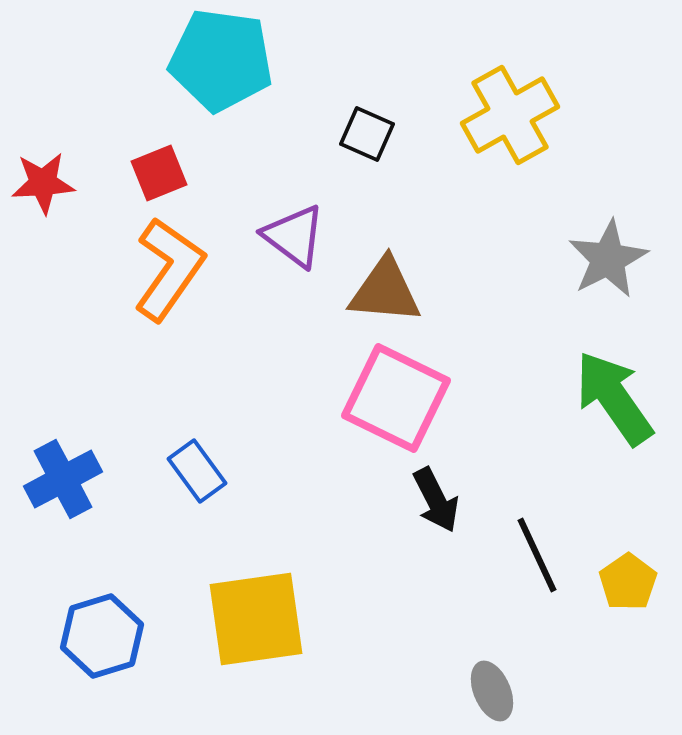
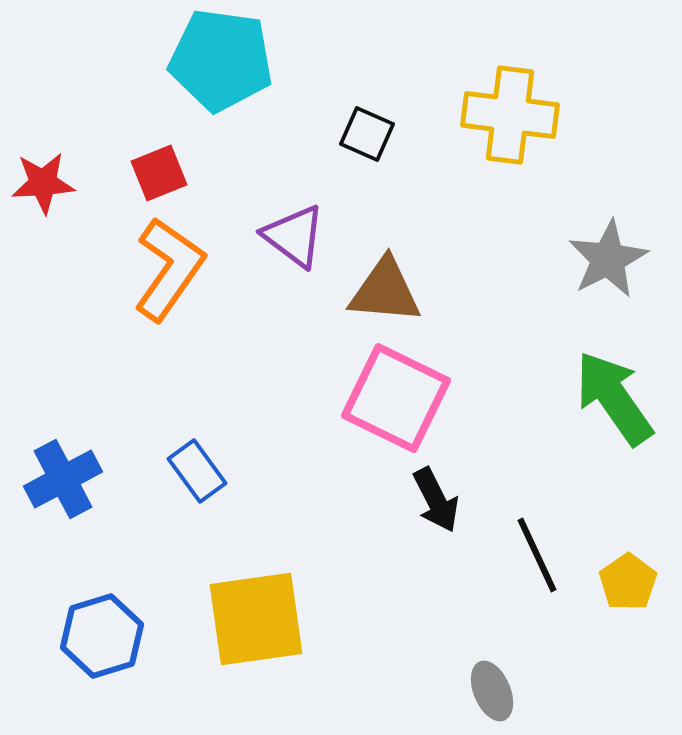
yellow cross: rotated 36 degrees clockwise
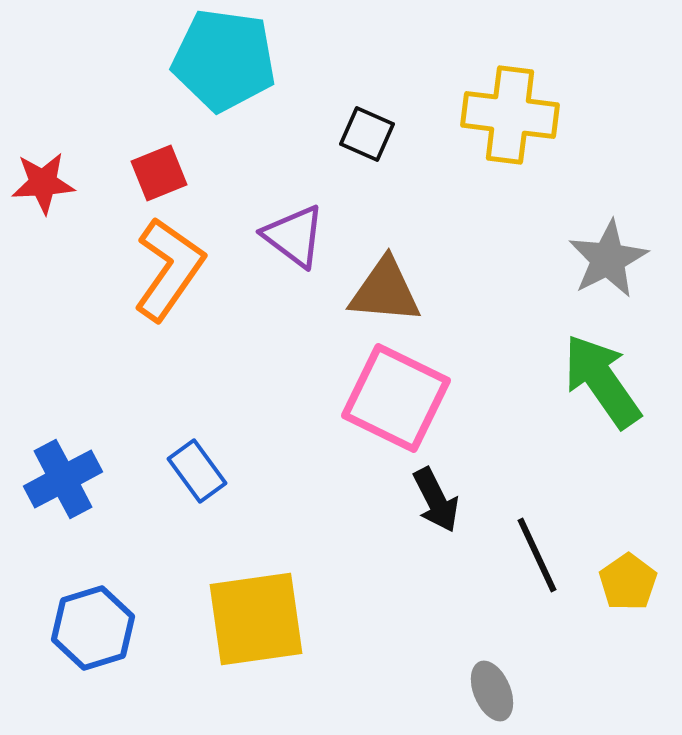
cyan pentagon: moved 3 px right
green arrow: moved 12 px left, 17 px up
blue hexagon: moved 9 px left, 8 px up
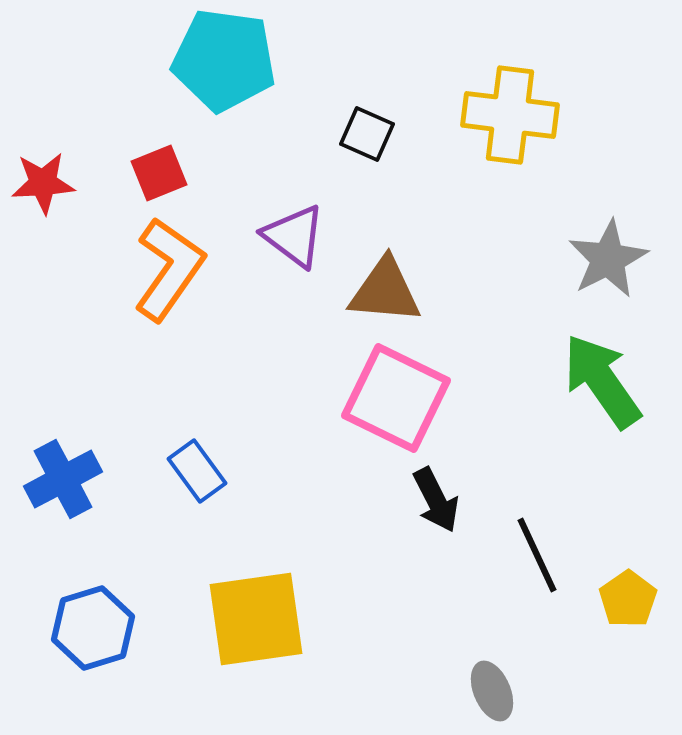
yellow pentagon: moved 17 px down
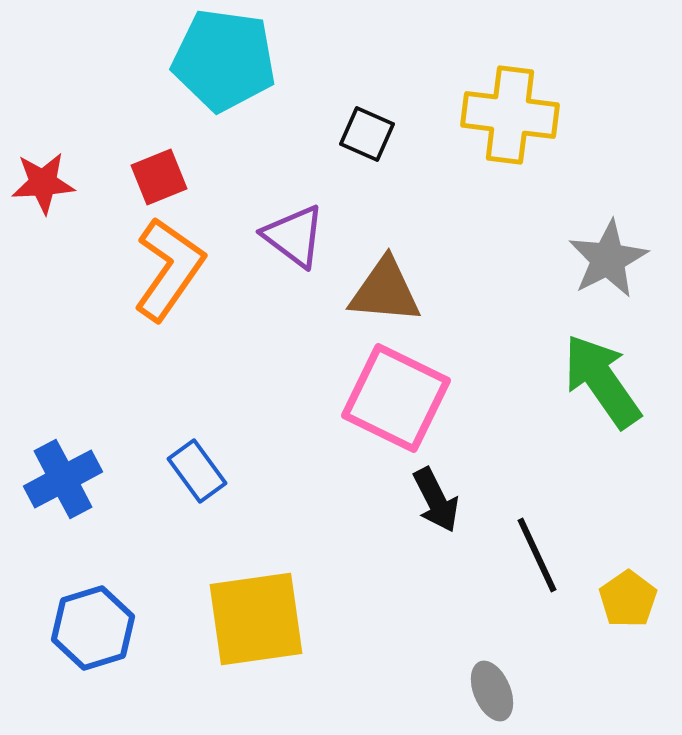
red square: moved 4 px down
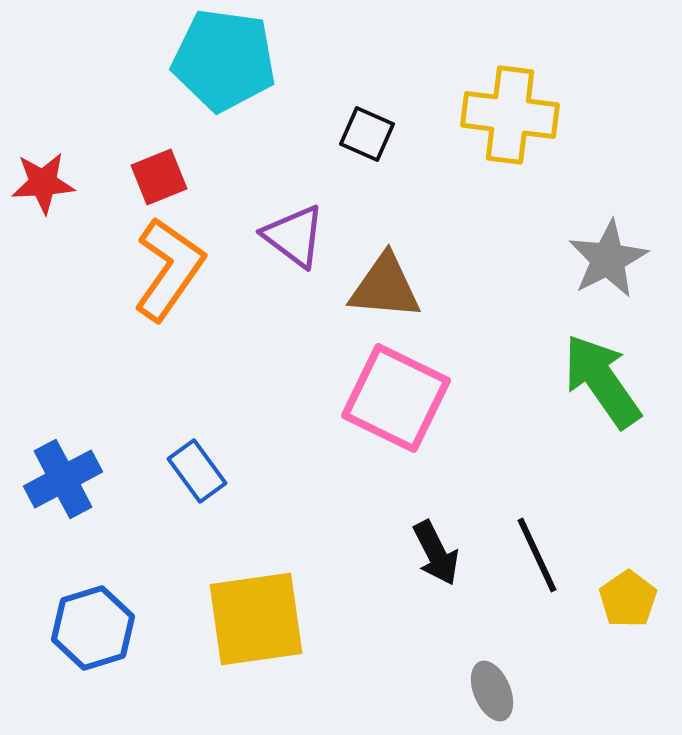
brown triangle: moved 4 px up
black arrow: moved 53 px down
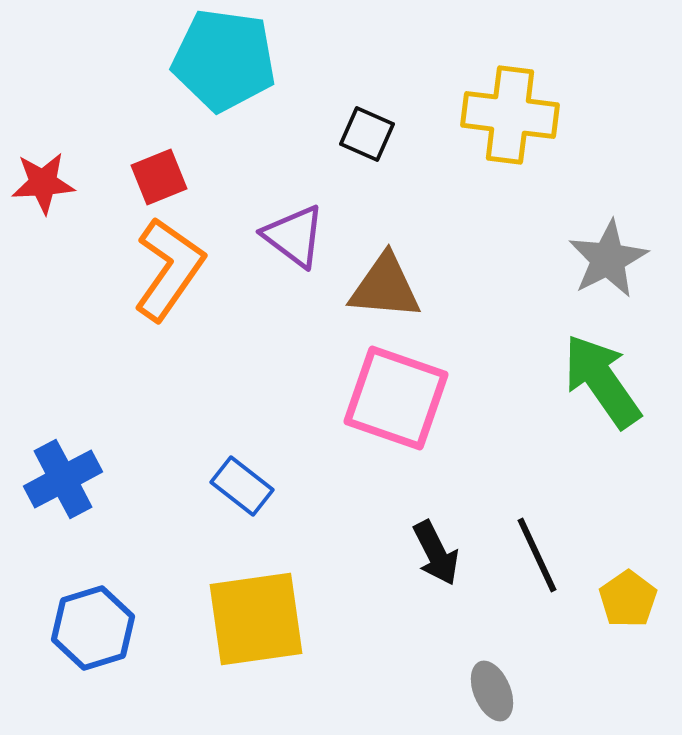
pink square: rotated 7 degrees counterclockwise
blue rectangle: moved 45 px right, 15 px down; rotated 16 degrees counterclockwise
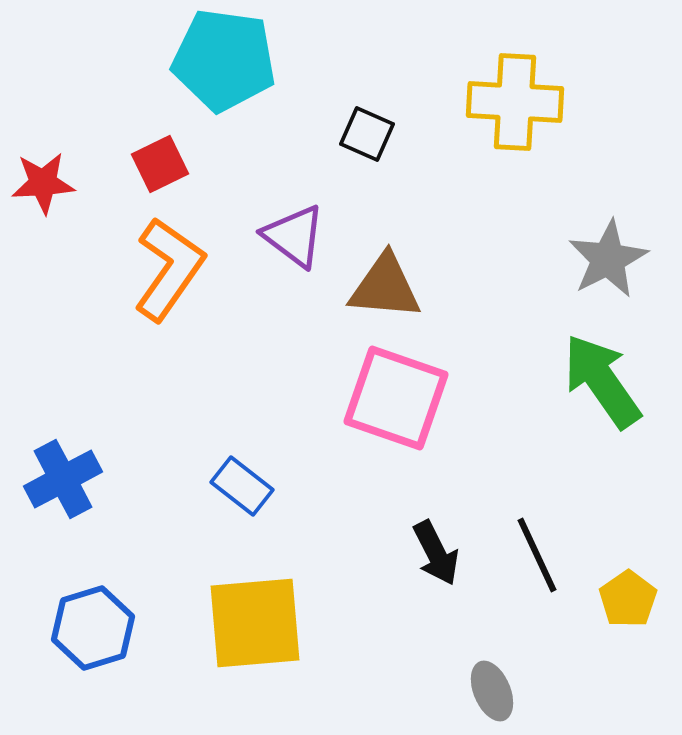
yellow cross: moved 5 px right, 13 px up; rotated 4 degrees counterclockwise
red square: moved 1 px right, 13 px up; rotated 4 degrees counterclockwise
yellow square: moved 1 px left, 4 px down; rotated 3 degrees clockwise
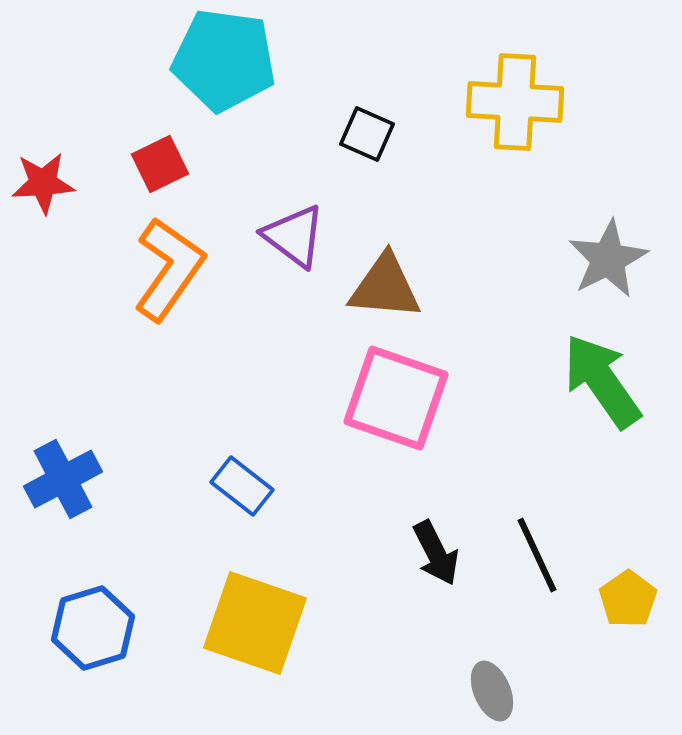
yellow square: rotated 24 degrees clockwise
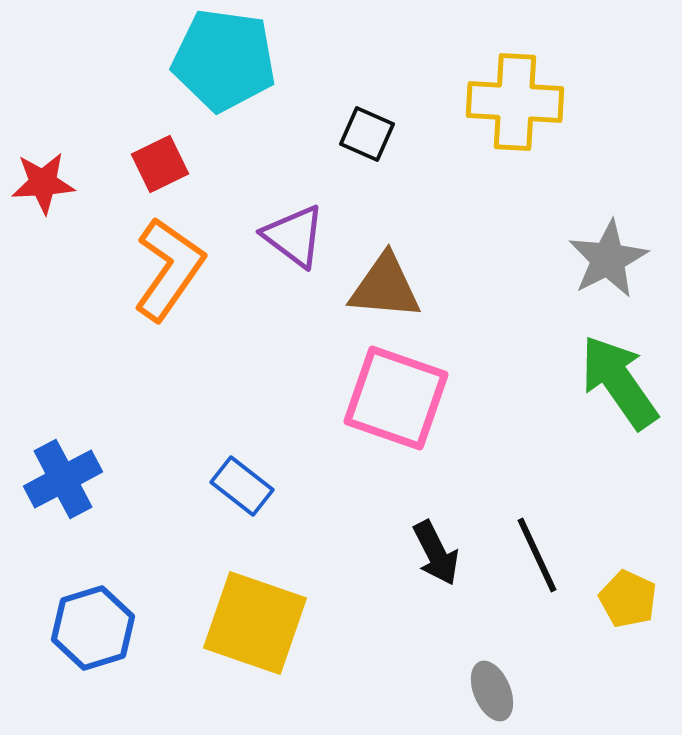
green arrow: moved 17 px right, 1 px down
yellow pentagon: rotated 12 degrees counterclockwise
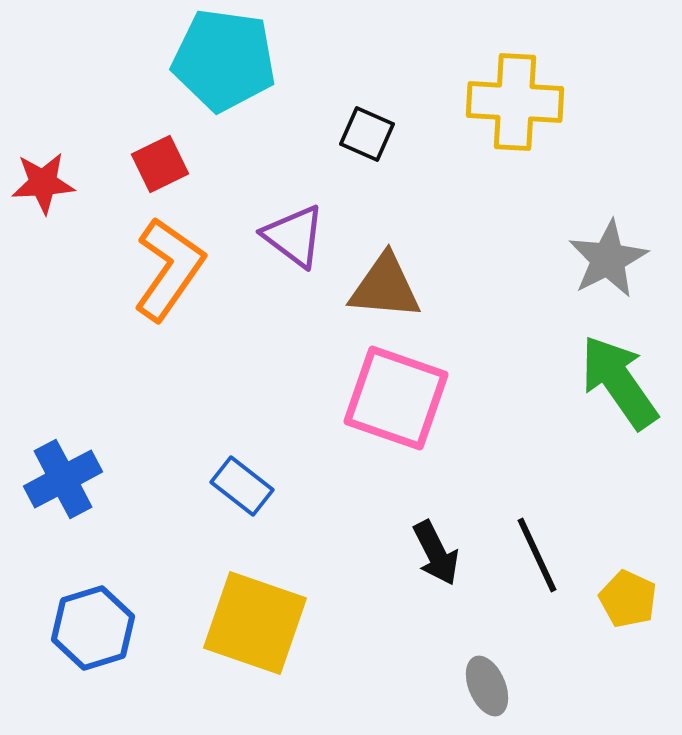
gray ellipse: moved 5 px left, 5 px up
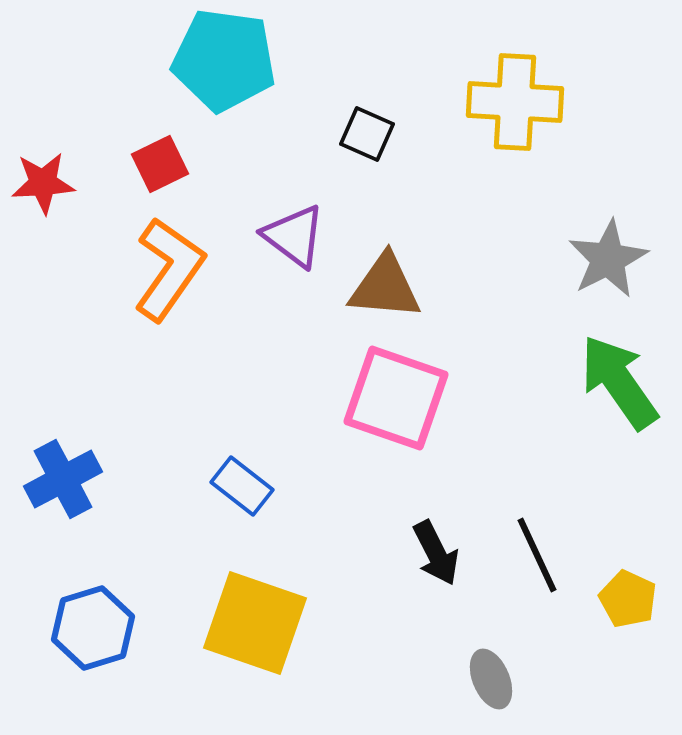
gray ellipse: moved 4 px right, 7 px up
